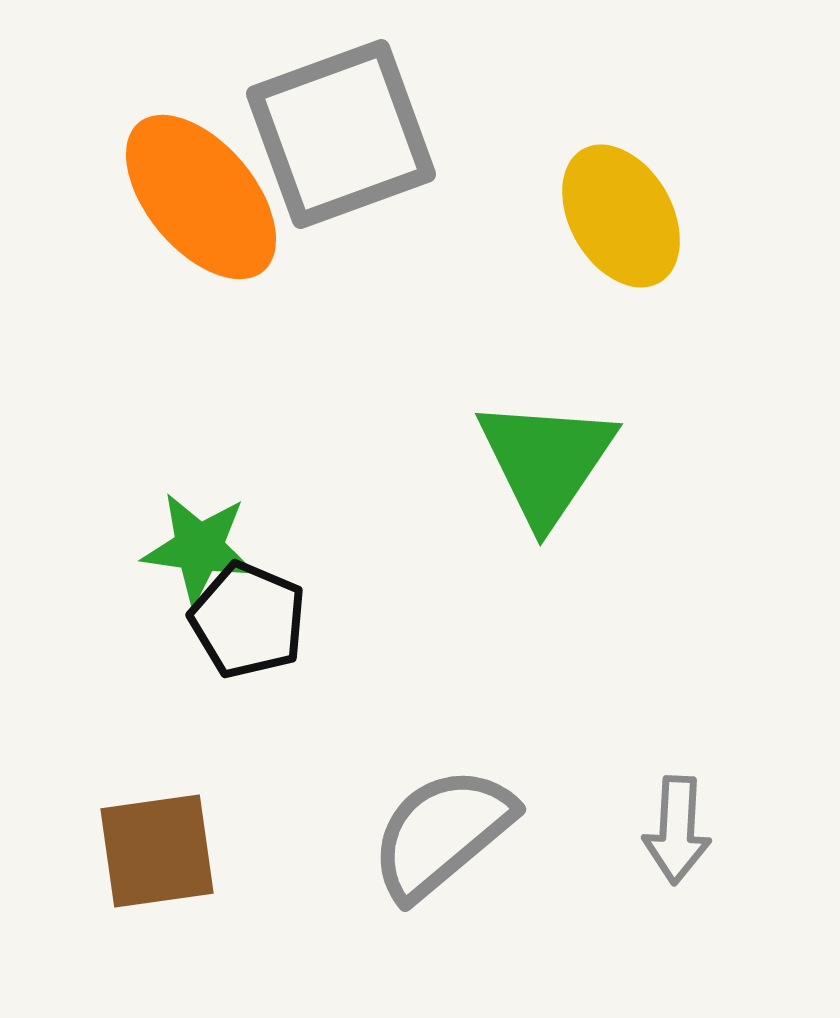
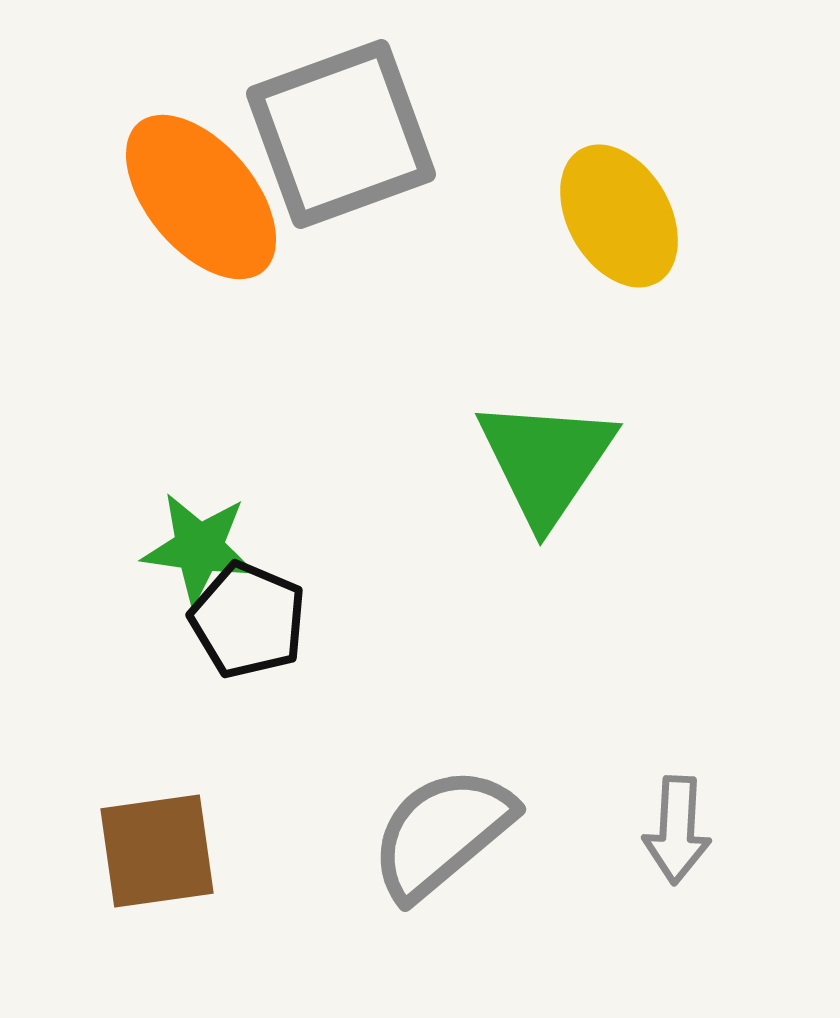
yellow ellipse: moved 2 px left
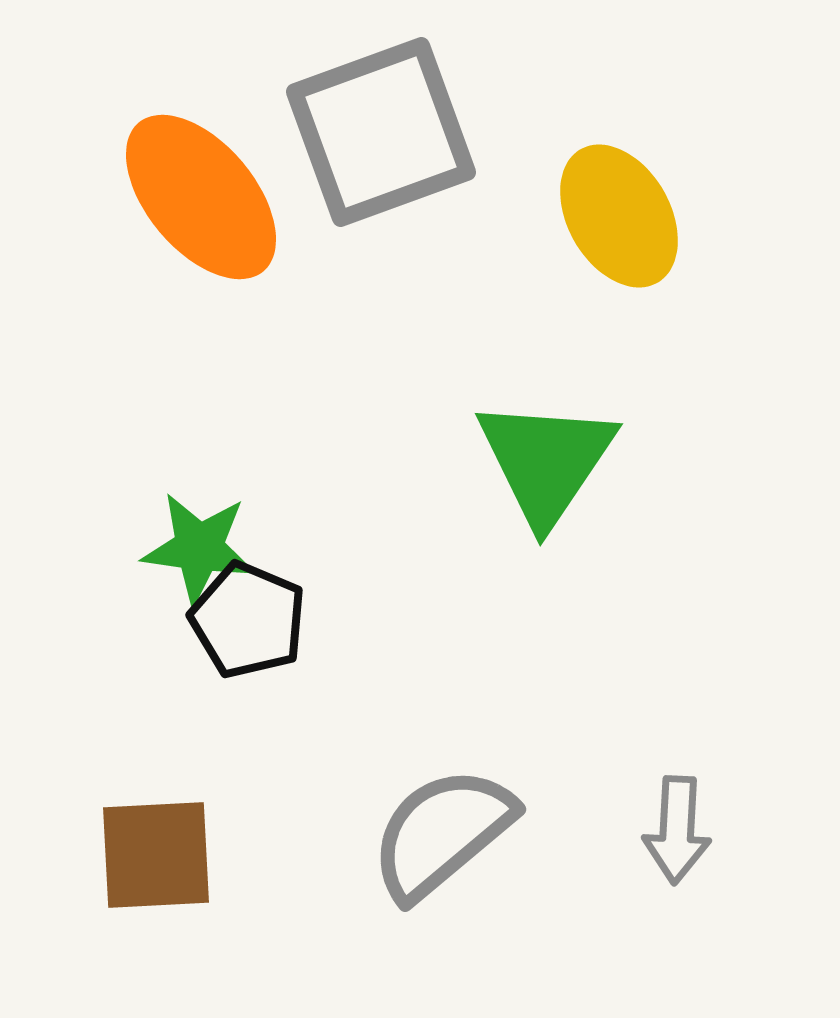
gray square: moved 40 px right, 2 px up
brown square: moved 1 px left, 4 px down; rotated 5 degrees clockwise
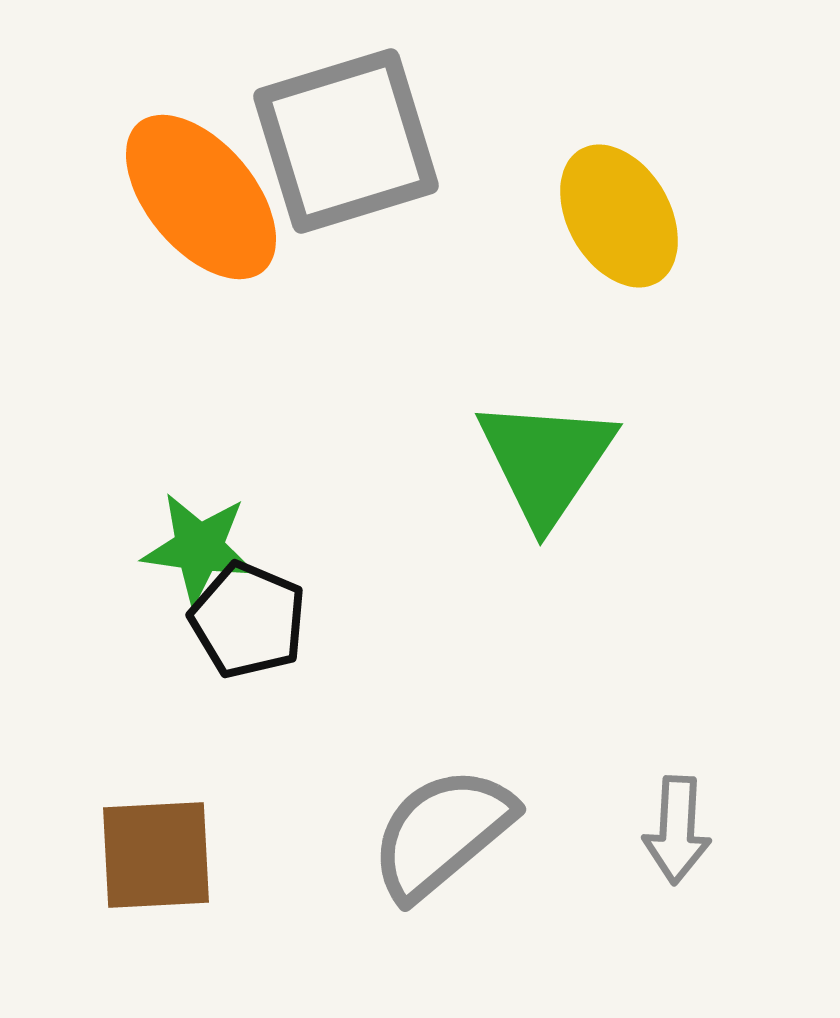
gray square: moved 35 px left, 9 px down; rotated 3 degrees clockwise
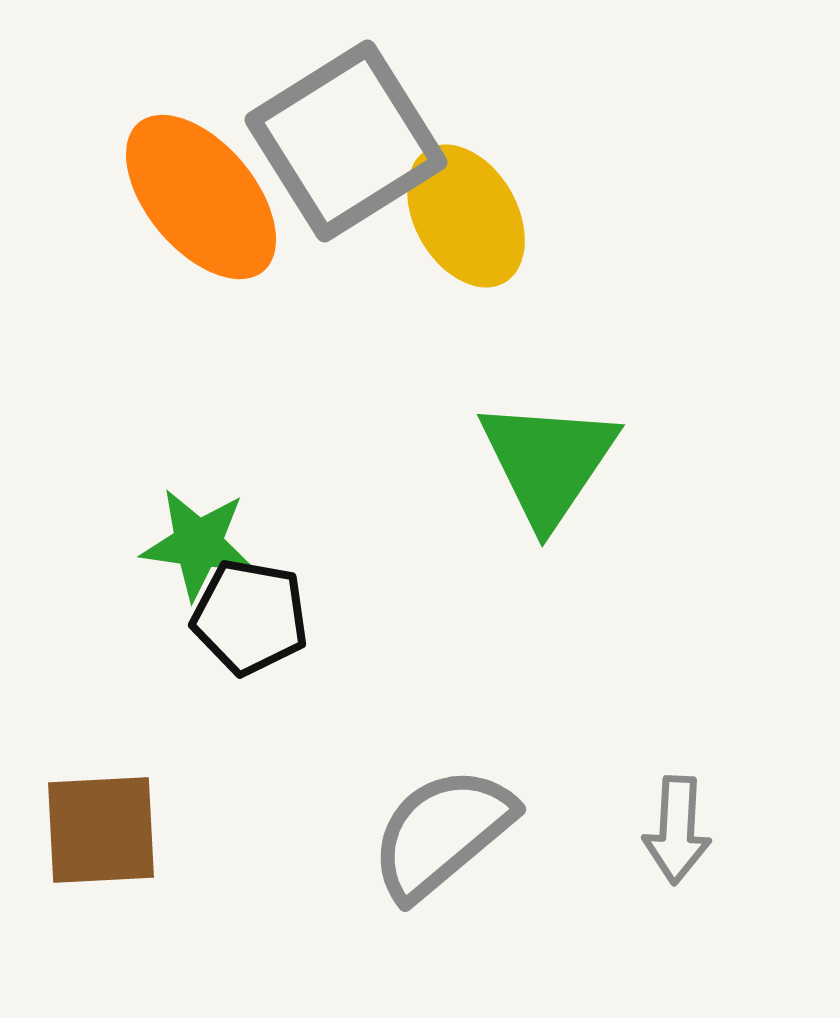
gray square: rotated 15 degrees counterclockwise
yellow ellipse: moved 153 px left
green triangle: moved 2 px right, 1 px down
green star: moved 1 px left, 4 px up
black pentagon: moved 2 px right, 3 px up; rotated 13 degrees counterclockwise
brown square: moved 55 px left, 25 px up
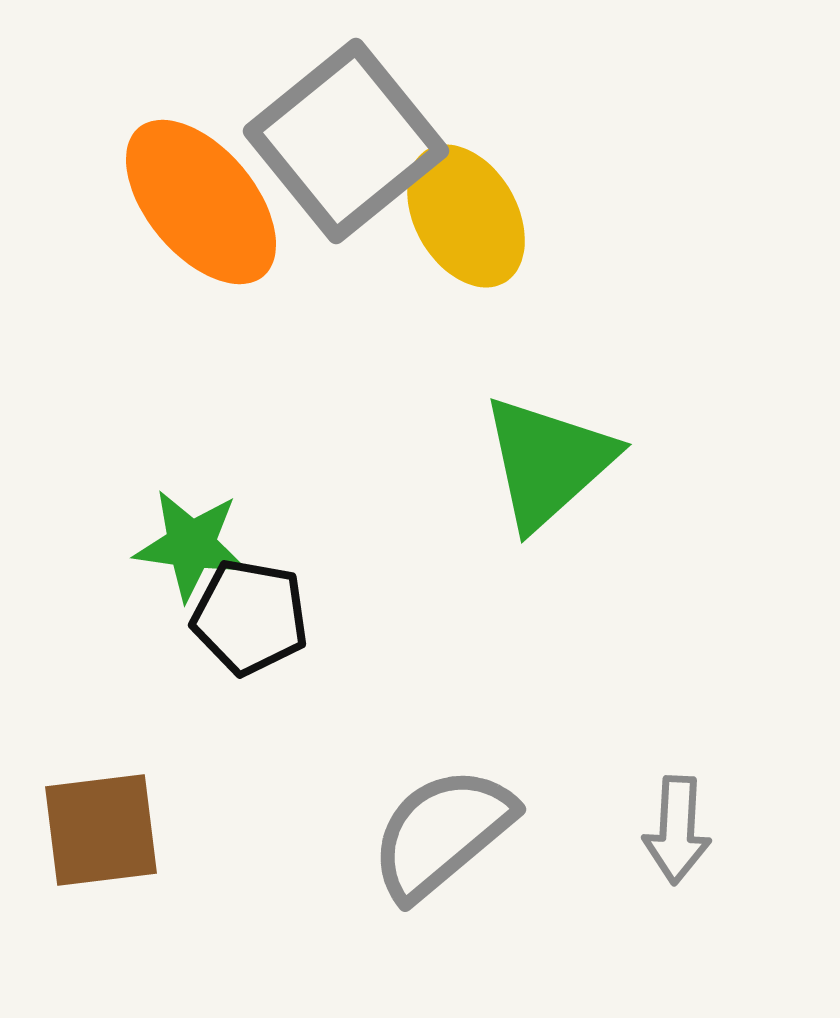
gray square: rotated 7 degrees counterclockwise
orange ellipse: moved 5 px down
green triangle: rotated 14 degrees clockwise
green star: moved 7 px left, 1 px down
brown square: rotated 4 degrees counterclockwise
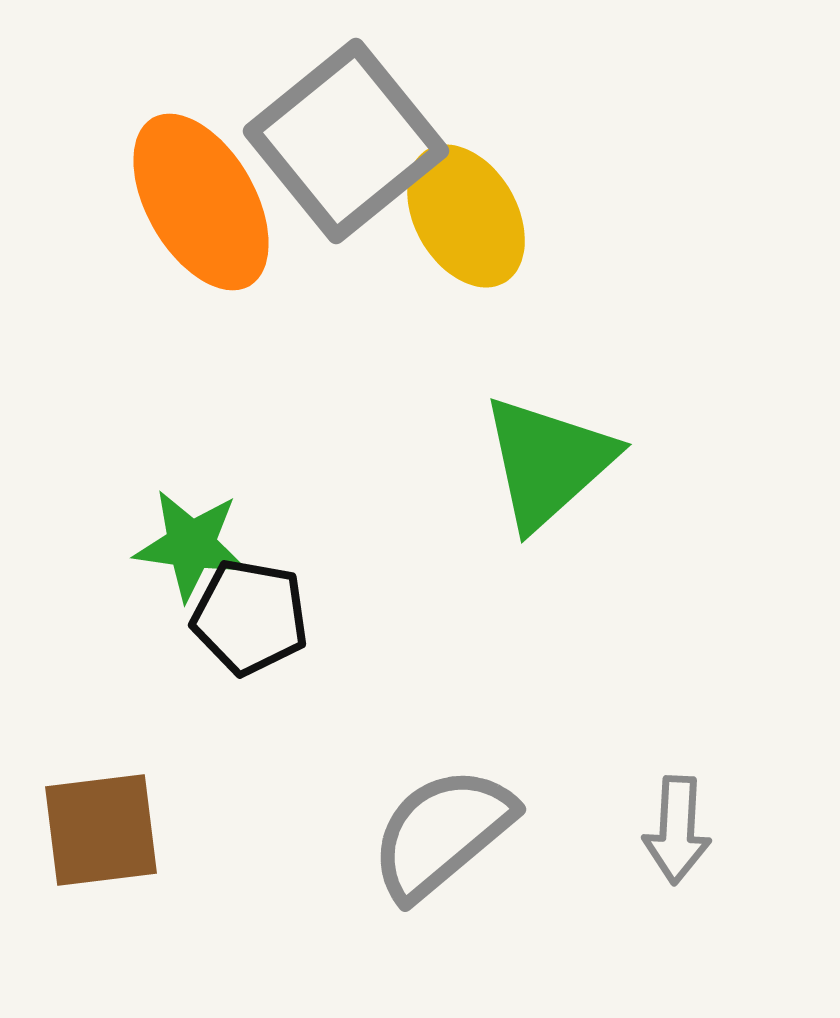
orange ellipse: rotated 10 degrees clockwise
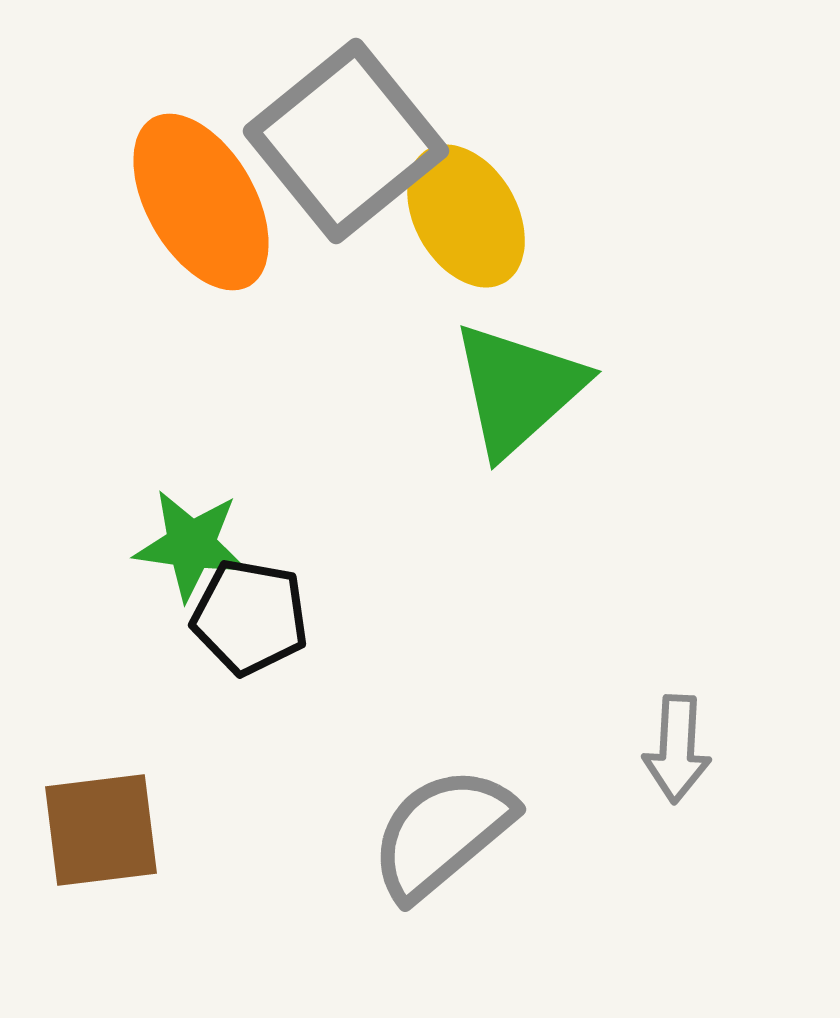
green triangle: moved 30 px left, 73 px up
gray arrow: moved 81 px up
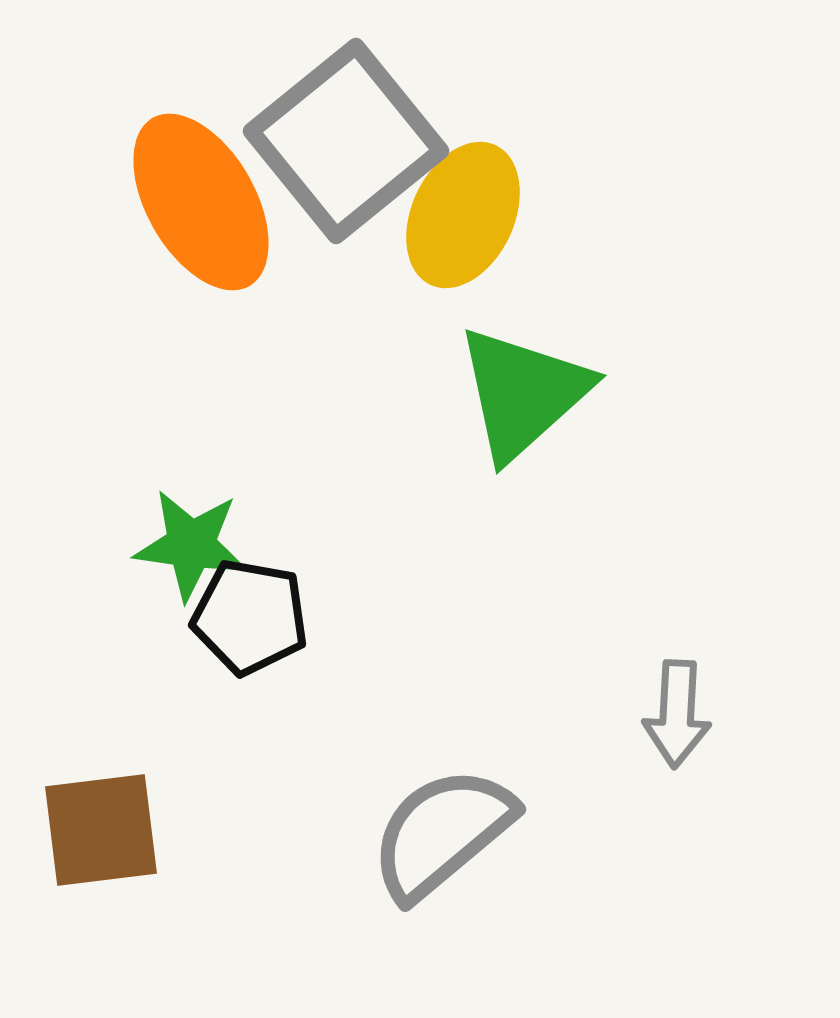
yellow ellipse: moved 3 px left, 1 px up; rotated 55 degrees clockwise
green triangle: moved 5 px right, 4 px down
gray arrow: moved 35 px up
